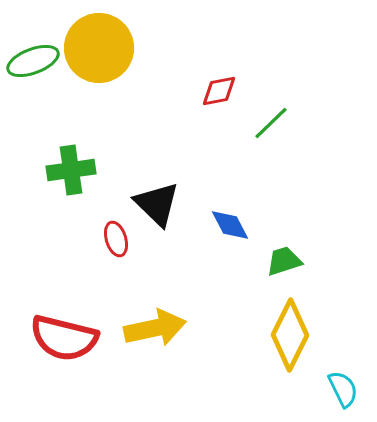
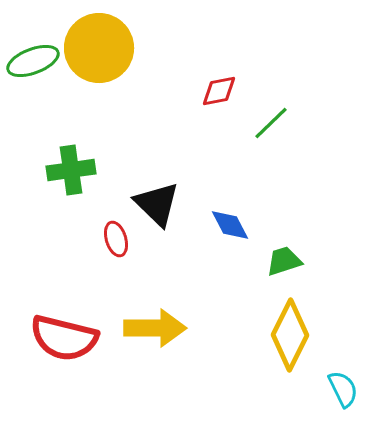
yellow arrow: rotated 12 degrees clockwise
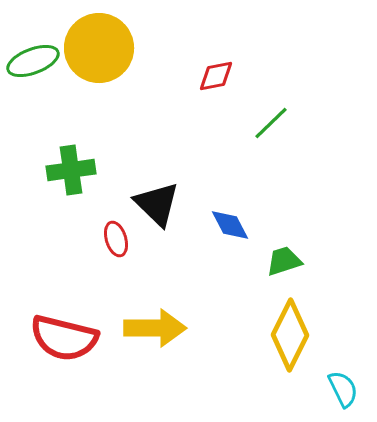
red diamond: moved 3 px left, 15 px up
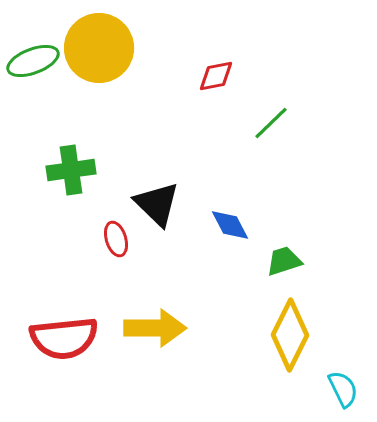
red semicircle: rotated 20 degrees counterclockwise
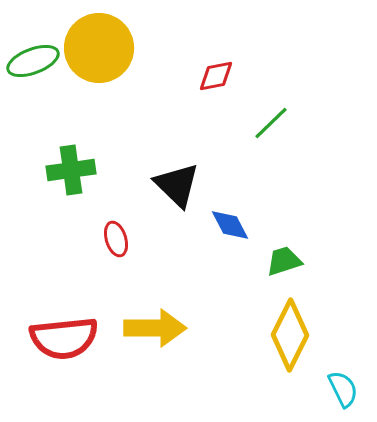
black triangle: moved 20 px right, 19 px up
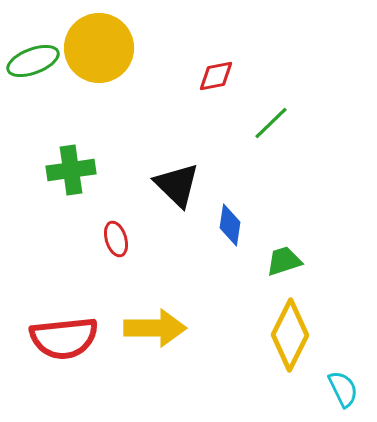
blue diamond: rotated 36 degrees clockwise
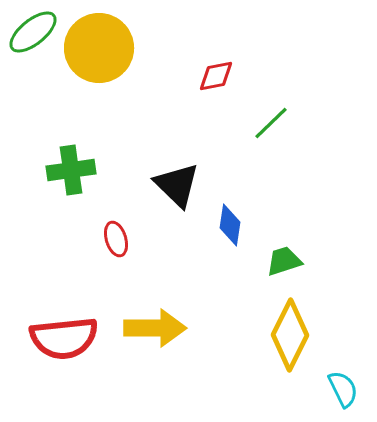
green ellipse: moved 29 px up; rotated 18 degrees counterclockwise
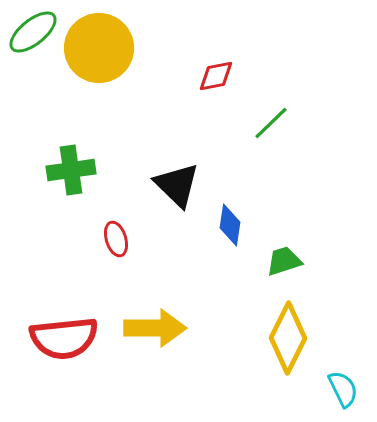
yellow diamond: moved 2 px left, 3 px down
